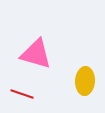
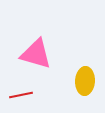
red line: moved 1 px left, 1 px down; rotated 30 degrees counterclockwise
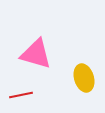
yellow ellipse: moved 1 px left, 3 px up; rotated 20 degrees counterclockwise
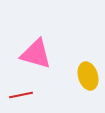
yellow ellipse: moved 4 px right, 2 px up
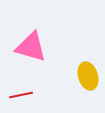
pink triangle: moved 5 px left, 7 px up
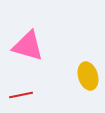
pink triangle: moved 3 px left, 1 px up
